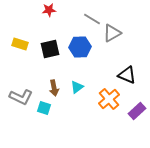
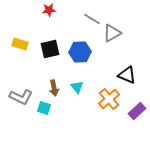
blue hexagon: moved 5 px down
cyan triangle: rotated 32 degrees counterclockwise
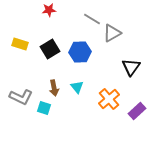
black square: rotated 18 degrees counterclockwise
black triangle: moved 4 px right, 8 px up; rotated 42 degrees clockwise
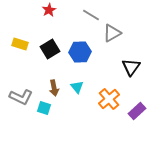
red star: rotated 24 degrees counterclockwise
gray line: moved 1 px left, 4 px up
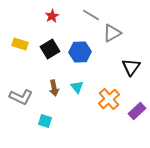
red star: moved 3 px right, 6 px down
cyan square: moved 1 px right, 13 px down
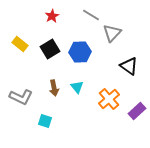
gray triangle: rotated 18 degrees counterclockwise
yellow rectangle: rotated 21 degrees clockwise
black triangle: moved 2 px left, 1 px up; rotated 30 degrees counterclockwise
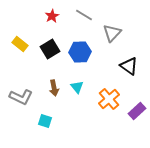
gray line: moved 7 px left
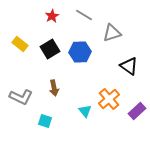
gray triangle: rotated 30 degrees clockwise
cyan triangle: moved 8 px right, 24 px down
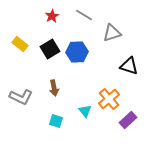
blue hexagon: moved 3 px left
black triangle: rotated 18 degrees counterclockwise
purple rectangle: moved 9 px left, 9 px down
cyan square: moved 11 px right
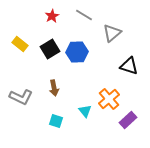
gray triangle: rotated 24 degrees counterclockwise
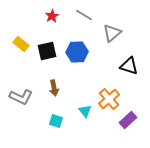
yellow rectangle: moved 1 px right
black square: moved 3 px left, 2 px down; rotated 18 degrees clockwise
